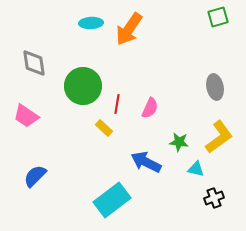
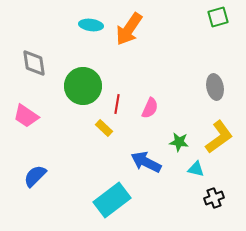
cyan ellipse: moved 2 px down; rotated 10 degrees clockwise
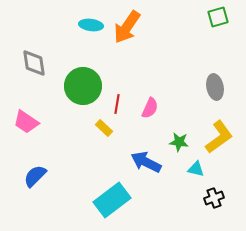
orange arrow: moved 2 px left, 2 px up
pink trapezoid: moved 6 px down
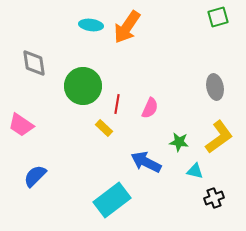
pink trapezoid: moved 5 px left, 3 px down
cyan triangle: moved 1 px left, 2 px down
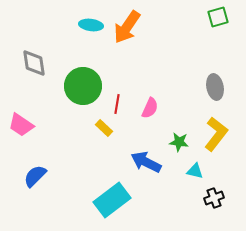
yellow L-shape: moved 3 px left, 3 px up; rotated 16 degrees counterclockwise
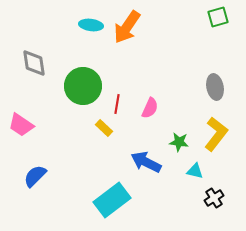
black cross: rotated 12 degrees counterclockwise
